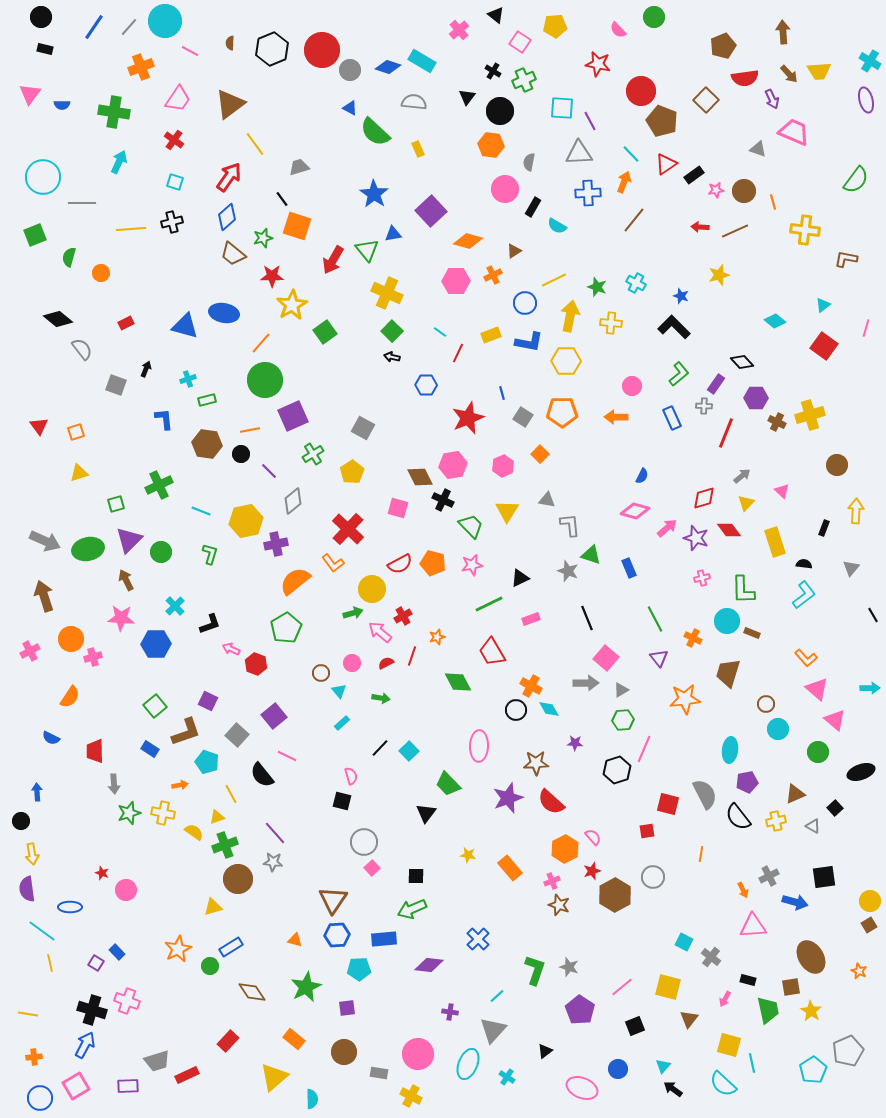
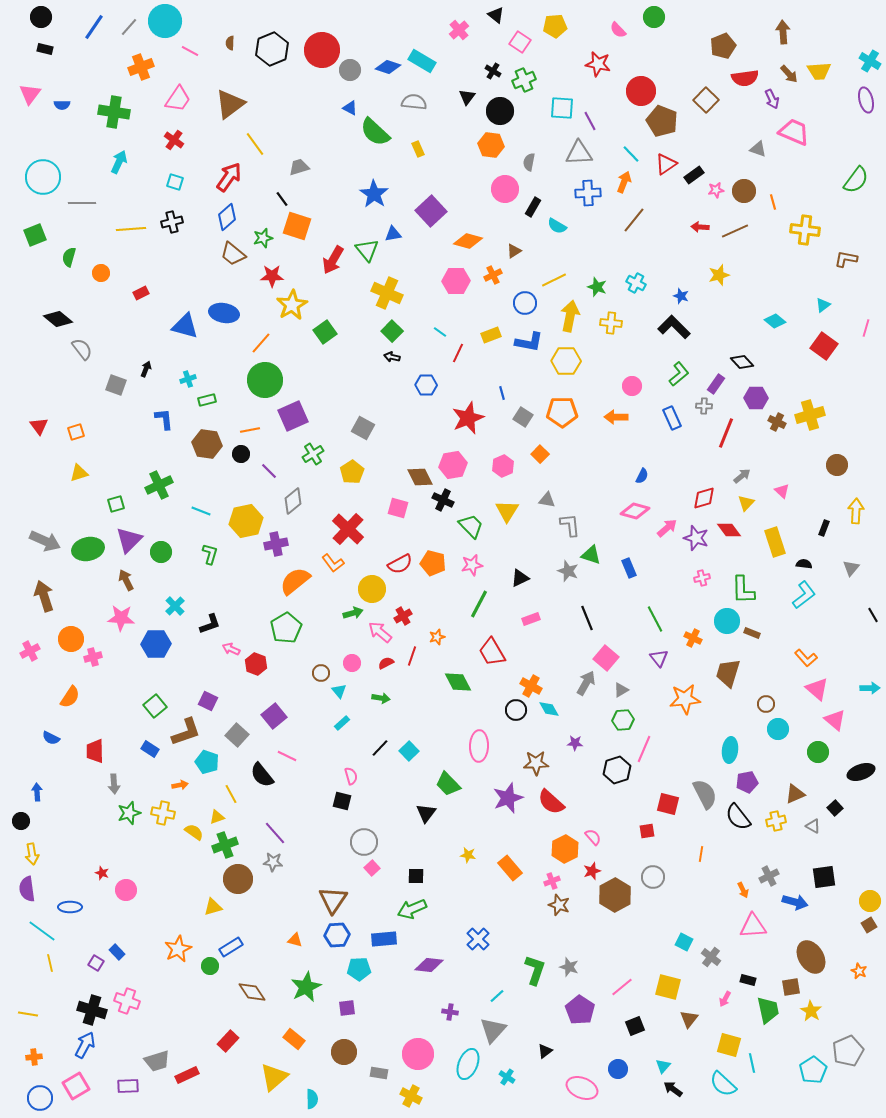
red rectangle at (126, 323): moved 15 px right, 30 px up
green line at (489, 604): moved 10 px left; rotated 36 degrees counterclockwise
gray arrow at (586, 683): rotated 60 degrees counterclockwise
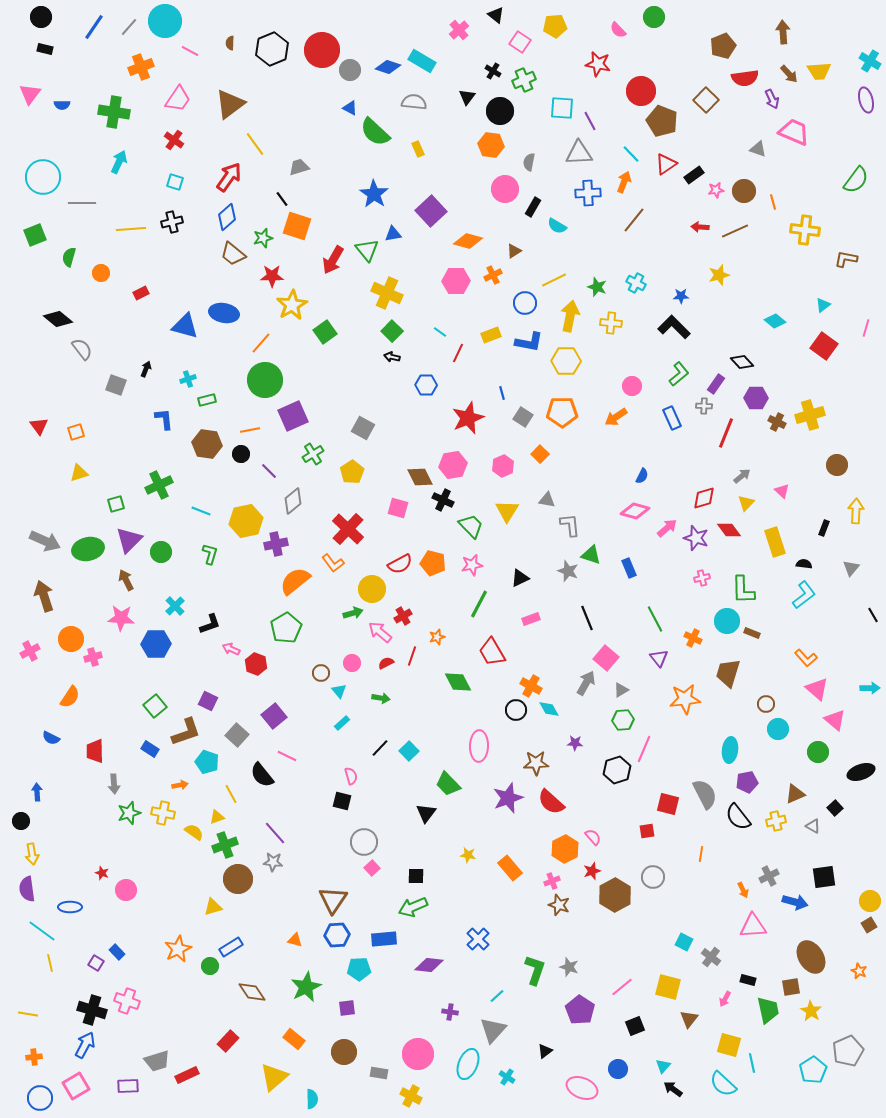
blue star at (681, 296): rotated 21 degrees counterclockwise
orange arrow at (616, 417): rotated 35 degrees counterclockwise
green arrow at (412, 909): moved 1 px right, 2 px up
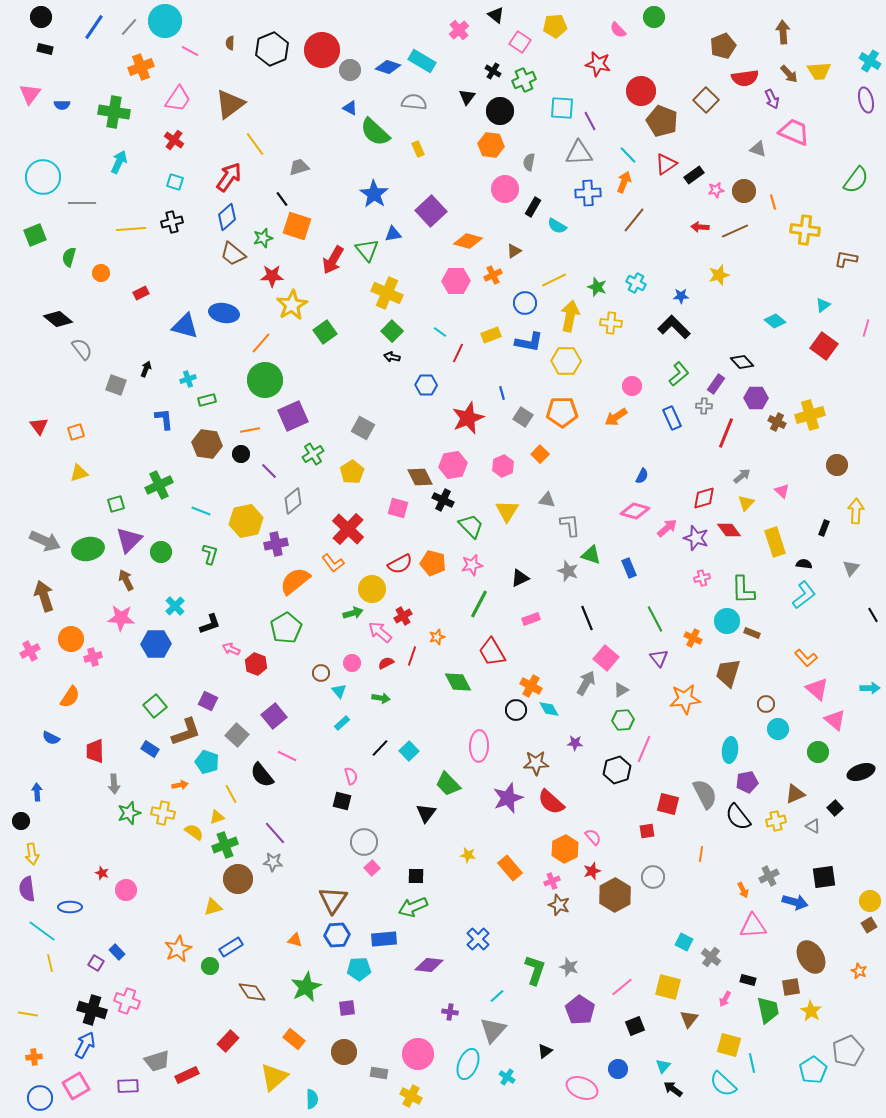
cyan line at (631, 154): moved 3 px left, 1 px down
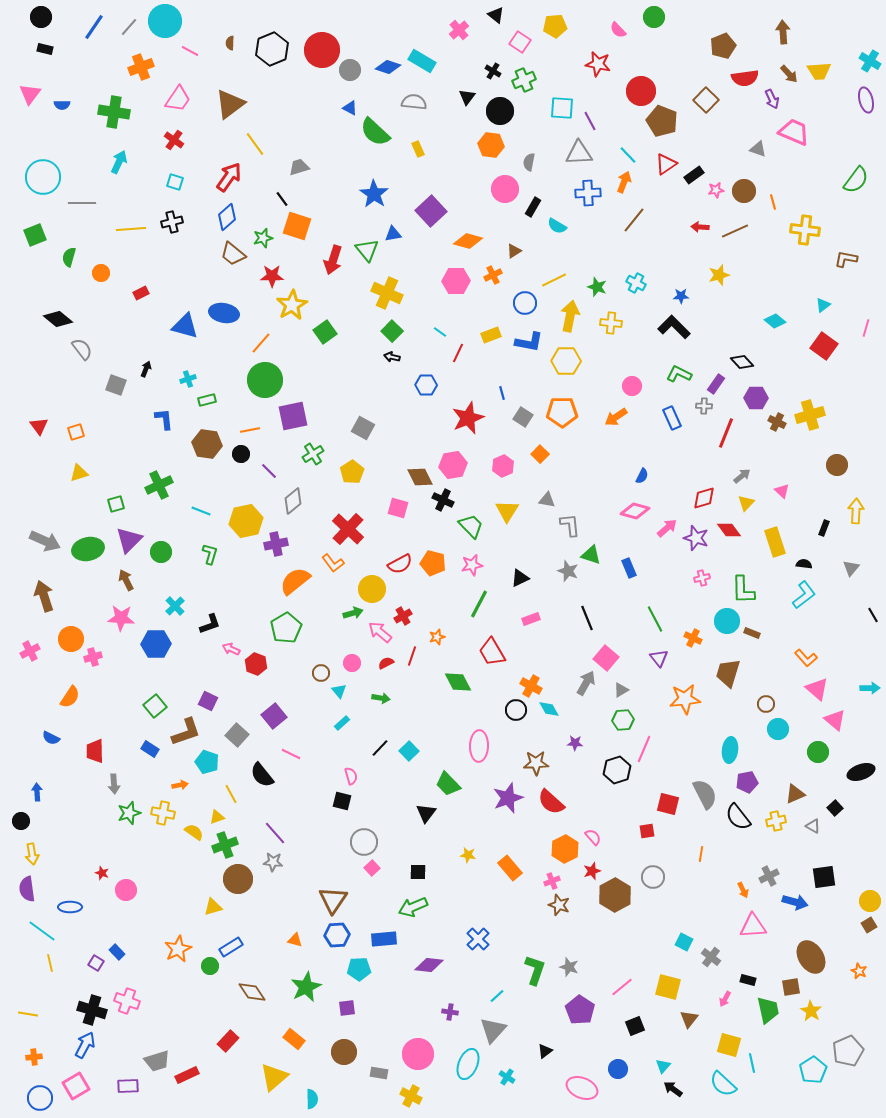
red arrow at (333, 260): rotated 12 degrees counterclockwise
green L-shape at (679, 374): rotated 115 degrees counterclockwise
purple square at (293, 416): rotated 12 degrees clockwise
pink line at (287, 756): moved 4 px right, 2 px up
black square at (416, 876): moved 2 px right, 4 px up
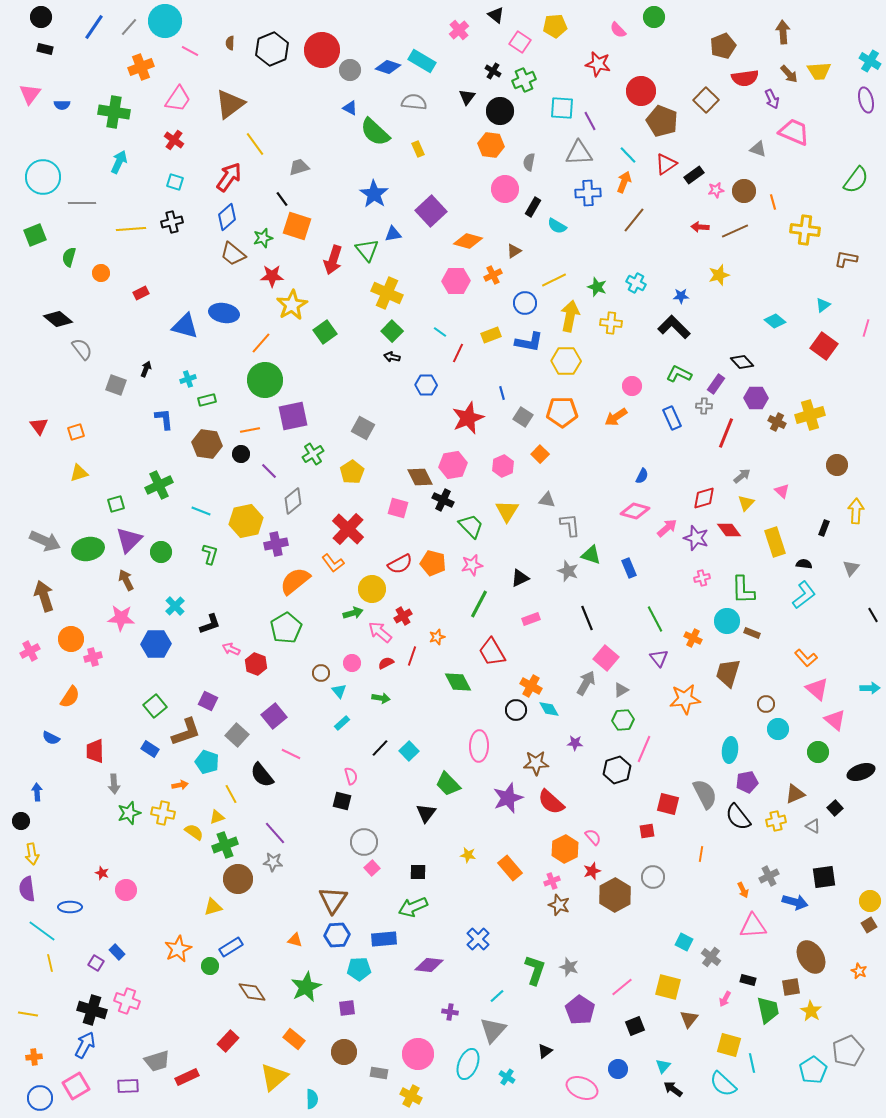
red rectangle at (187, 1075): moved 2 px down
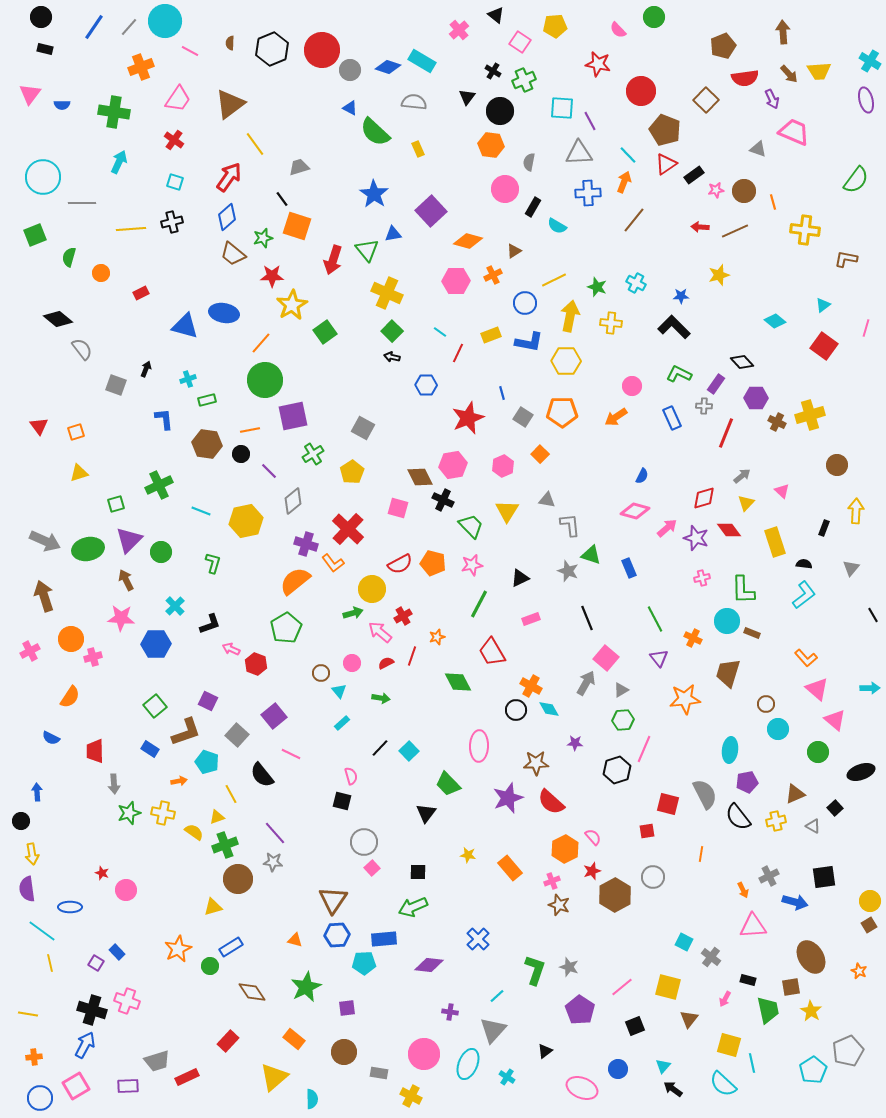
brown pentagon at (662, 121): moved 3 px right, 9 px down
purple cross at (276, 544): moved 30 px right; rotated 30 degrees clockwise
green L-shape at (210, 554): moved 3 px right, 9 px down
orange arrow at (180, 785): moved 1 px left, 4 px up
cyan pentagon at (359, 969): moved 5 px right, 6 px up
pink circle at (418, 1054): moved 6 px right
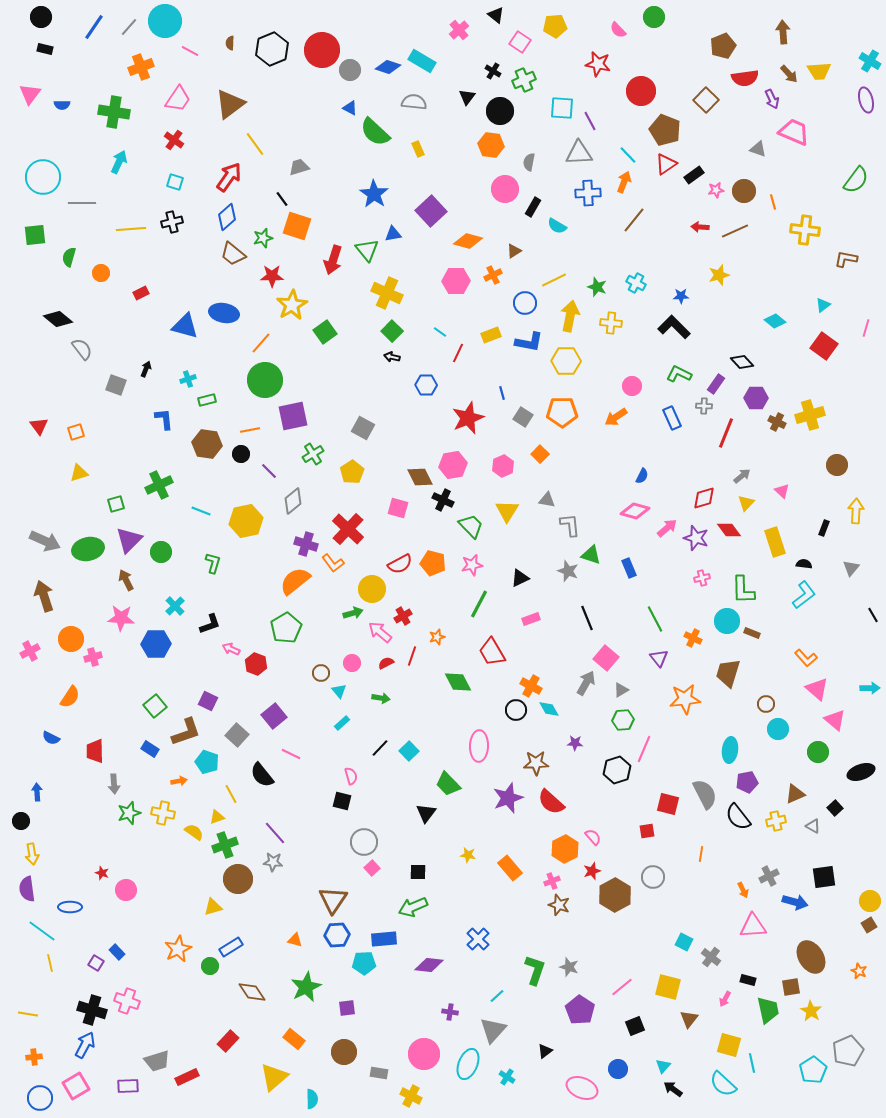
green square at (35, 235): rotated 15 degrees clockwise
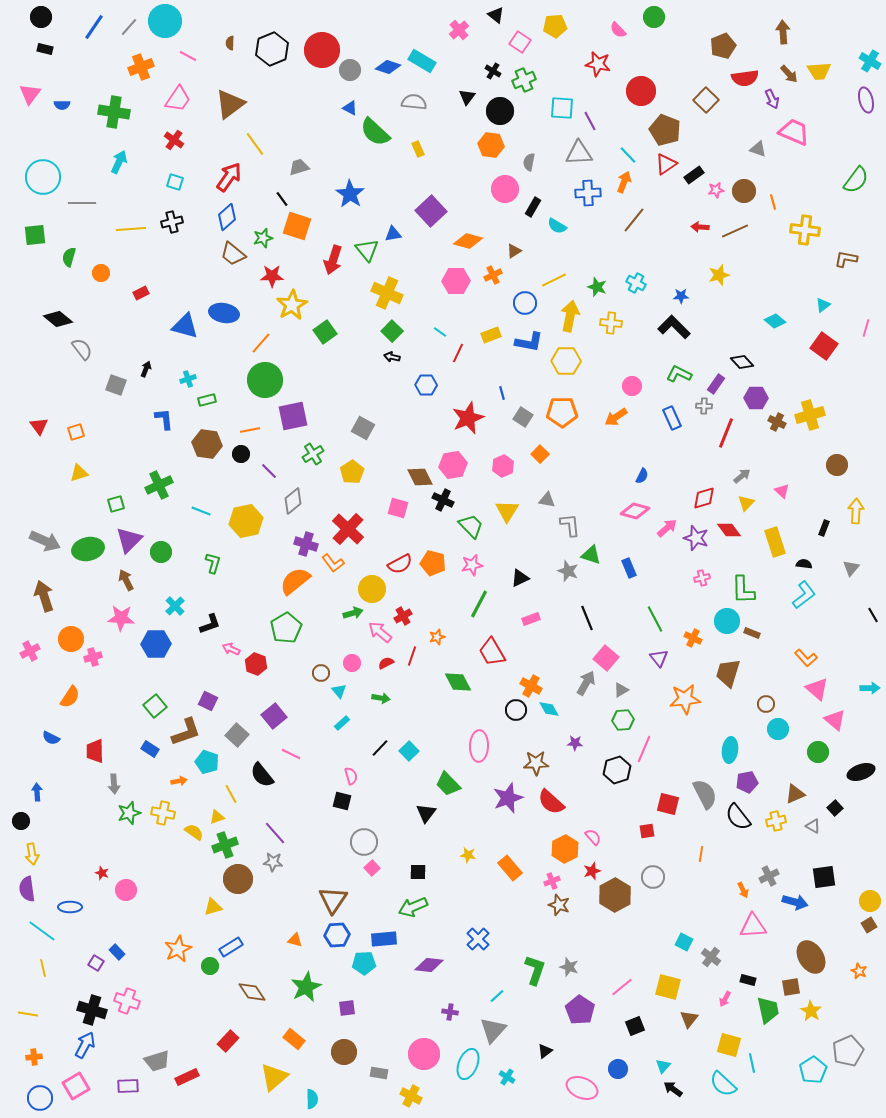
pink line at (190, 51): moved 2 px left, 5 px down
blue star at (374, 194): moved 24 px left
yellow line at (50, 963): moved 7 px left, 5 px down
